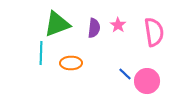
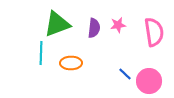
pink star: rotated 28 degrees clockwise
pink circle: moved 2 px right
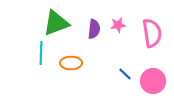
green triangle: moved 1 px left, 1 px up
purple semicircle: moved 1 px down
pink semicircle: moved 2 px left, 1 px down
pink circle: moved 4 px right
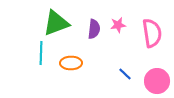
pink circle: moved 4 px right
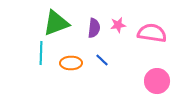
purple semicircle: moved 1 px up
pink semicircle: rotated 72 degrees counterclockwise
blue line: moved 23 px left, 14 px up
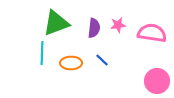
cyan line: moved 1 px right
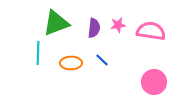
pink semicircle: moved 1 px left, 2 px up
cyan line: moved 4 px left
pink circle: moved 3 px left, 1 px down
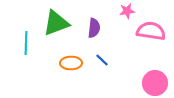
pink star: moved 9 px right, 14 px up
cyan line: moved 12 px left, 10 px up
pink circle: moved 1 px right, 1 px down
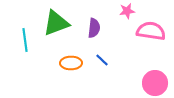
cyan line: moved 1 px left, 3 px up; rotated 10 degrees counterclockwise
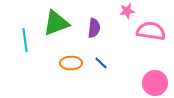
blue line: moved 1 px left, 3 px down
